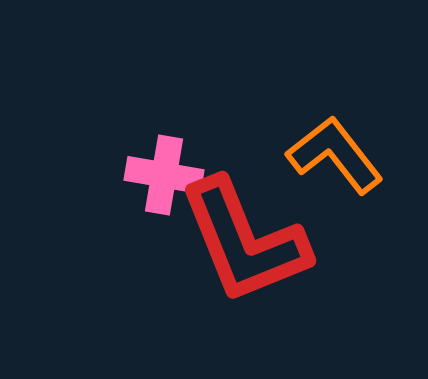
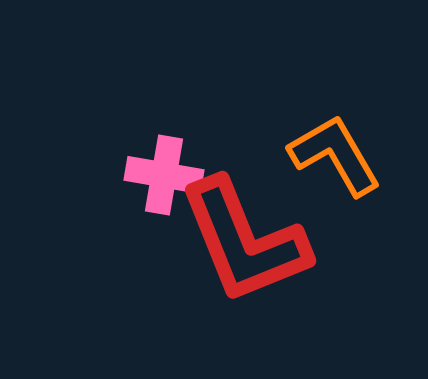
orange L-shape: rotated 8 degrees clockwise
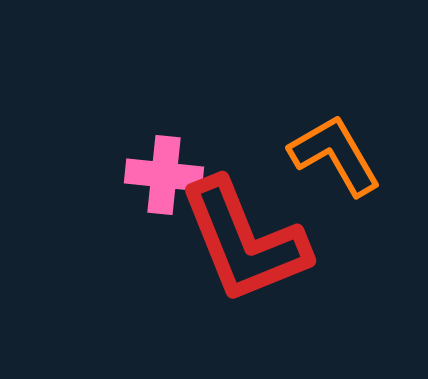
pink cross: rotated 4 degrees counterclockwise
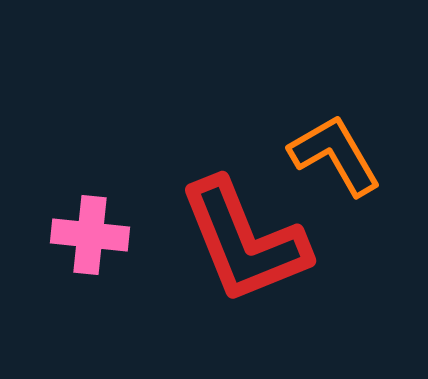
pink cross: moved 74 px left, 60 px down
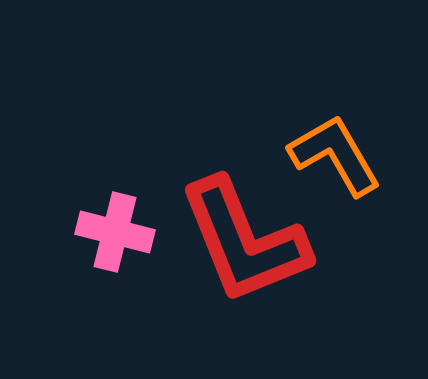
pink cross: moved 25 px right, 3 px up; rotated 8 degrees clockwise
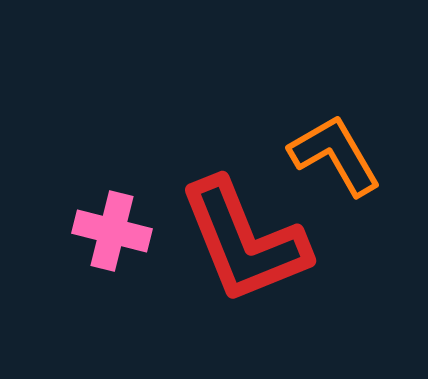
pink cross: moved 3 px left, 1 px up
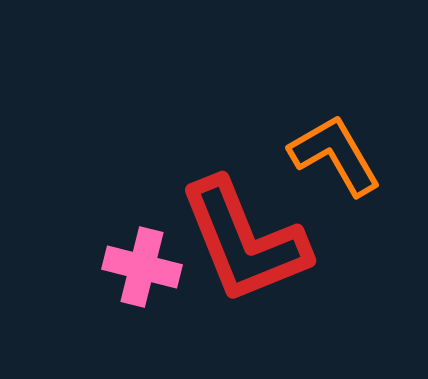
pink cross: moved 30 px right, 36 px down
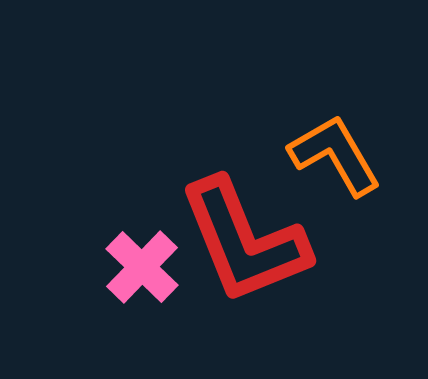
pink cross: rotated 30 degrees clockwise
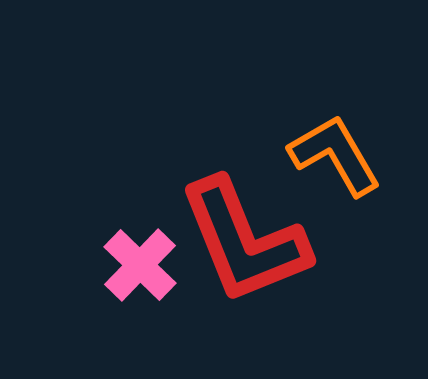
pink cross: moved 2 px left, 2 px up
